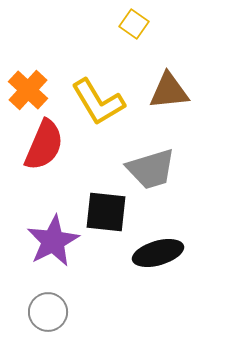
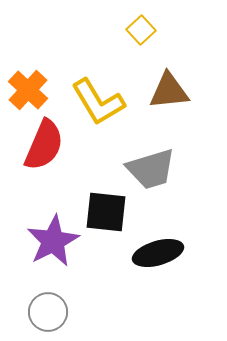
yellow square: moved 7 px right, 6 px down; rotated 12 degrees clockwise
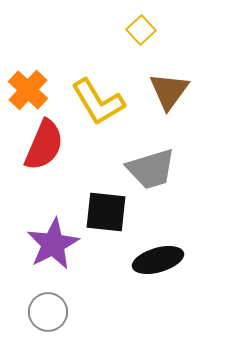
brown triangle: rotated 48 degrees counterclockwise
purple star: moved 3 px down
black ellipse: moved 7 px down
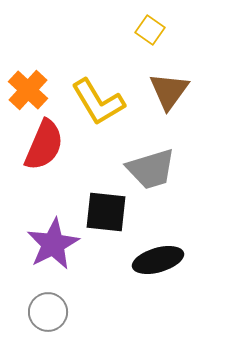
yellow square: moved 9 px right; rotated 12 degrees counterclockwise
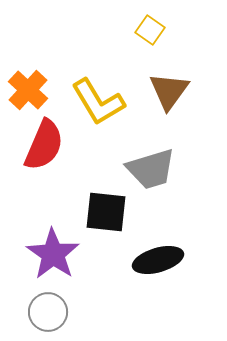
purple star: moved 10 px down; rotated 10 degrees counterclockwise
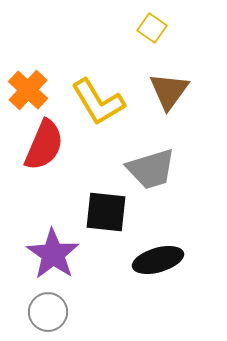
yellow square: moved 2 px right, 2 px up
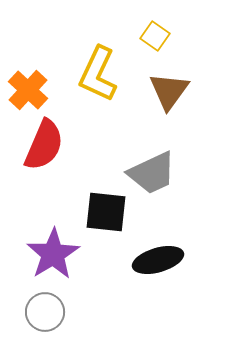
yellow square: moved 3 px right, 8 px down
yellow L-shape: moved 28 px up; rotated 56 degrees clockwise
gray trapezoid: moved 1 px right, 4 px down; rotated 8 degrees counterclockwise
purple star: rotated 6 degrees clockwise
gray circle: moved 3 px left
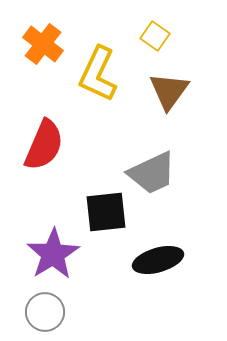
orange cross: moved 15 px right, 46 px up; rotated 6 degrees counterclockwise
black square: rotated 12 degrees counterclockwise
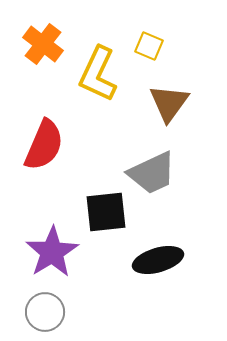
yellow square: moved 6 px left, 10 px down; rotated 12 degrees counterclockwise
brown triangle: moved 12 px down
purple star: moved 1 px left, 2 px up
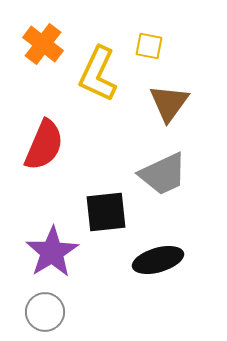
yellow square: rotated 12 degrees counterclockwise
gray trapezoid: moved 11 px right, 1 px down
